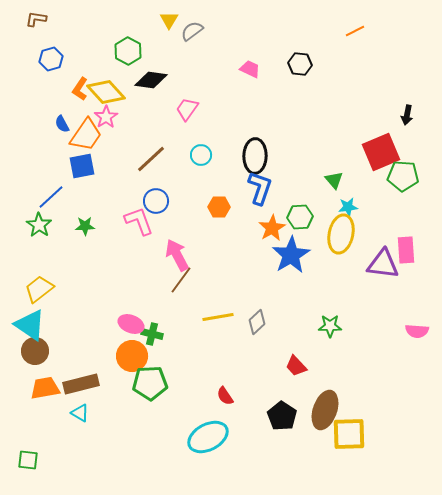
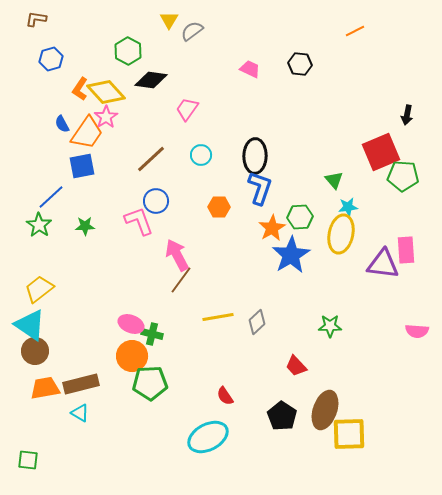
orange trapezoid at (86, 135): moved 1 px right, 2 px up
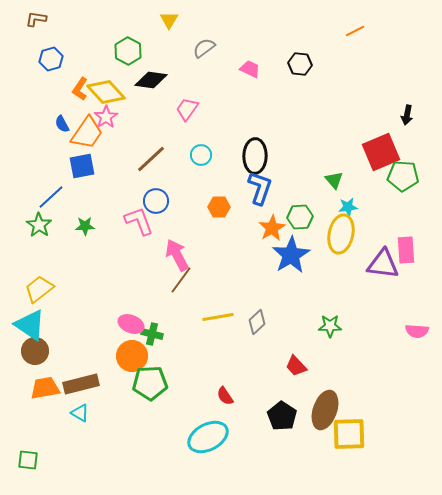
gray semicircle at (192, 31): moved 12 px right, 17 px down
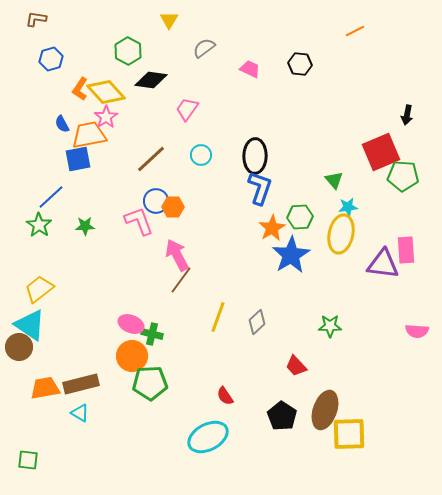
orange trapezoid at (87, 133): moved 2 px right, 2 px down; rotated 135 degrees counterclockwise
blue square at (82, 166): moved 4 px left, 7 px up
orange hexagon at (219, 207): moved 46 px left
yellow line at (218, 317): rotated 60 degrees counterclockwise
brown circle at (35, 351): moved 16 px left, 4 px up
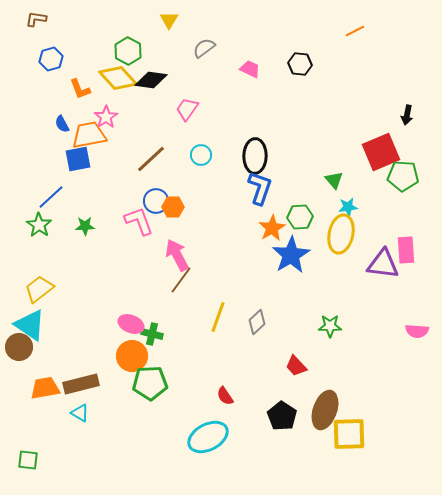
orange L-shape at (80, 89): rotated 55 degrees counterclockwise
yellow diamond at (106, 92): moved 12 px right, 14 px up
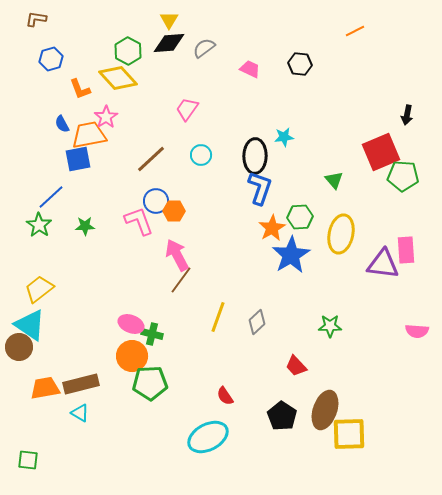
black diamond at (151, 80): moved 18 px right, 37 px up; rotated 12 degrees counterclockwise
orange hexagon at (173, 207): moved 1 px right, 4 px down
cyan star at (348, 207): moved 64 px left, 70 px up
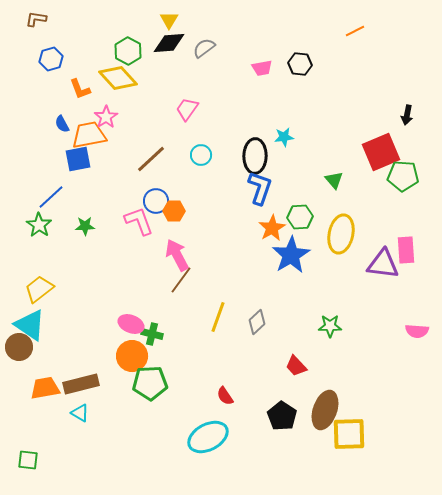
pink trapezoid at (250, 69): moved 12 px right, 1 px up; rotated 145 degrees clockwise
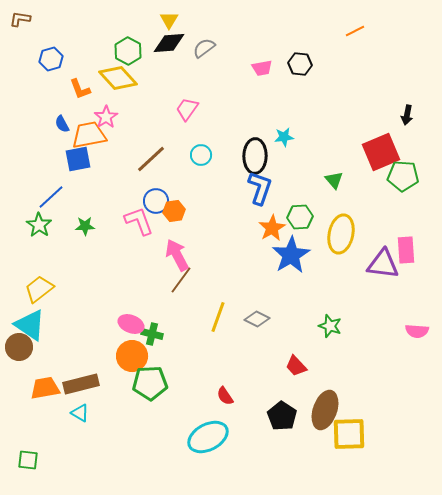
brown L-shape at (36, 19): moved 16 px left
orange hexagon at (174, 211): rotated 10 degrees counterclockwise
gray diamond at (257, 322): moved 3 px up; rotated 70 degrees clockwise
green star at (330, 326): rotated 20 degrees clockwise
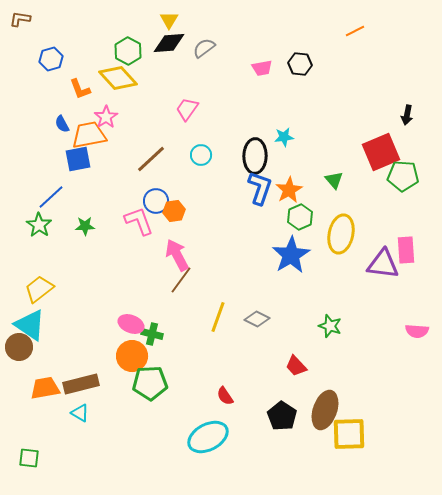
green hexagon at (300, 217): rotated 20 degrees counterclockwise
orange star at (272, 228): moved 17 px right, 38 px up
green square at (28, 460): moved 1 px right, 2 px up
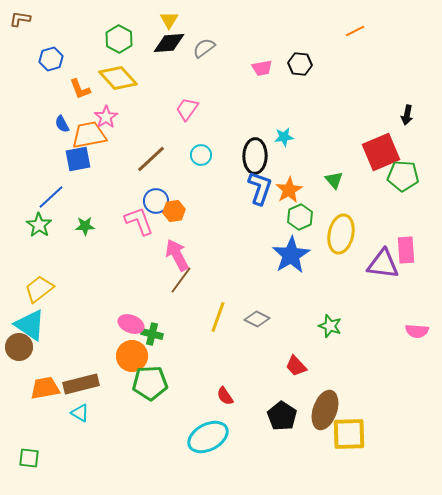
green hexagon at (128, 51): moved 9 px left, 12 px up
